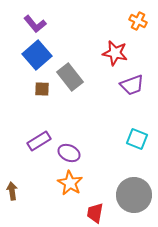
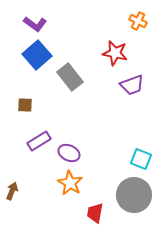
purple L-shape: rotated 15 degrees counterclockwise
brown square: moved 17 px left, 16 px down
cyan square: moved 4 px right, 20 px down
brown arrow: rotated 30 degrees clockwise
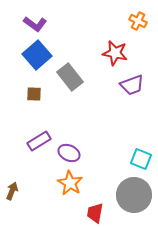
brown square: moved 9 px right, 11 px up
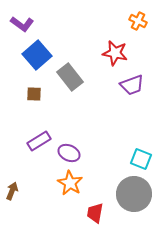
purple L-shape: moved 13 px left
gray circle: moved 1 px up
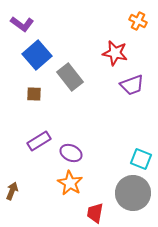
purple ellipse: moved 2 px right
gray circle: moved 1 px left, 1 px up
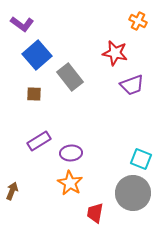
purple ellipse: rotated 30 degrees counterclockwise
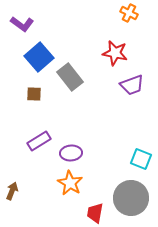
orange cross: moved 9 px left, 8 px up
blue square: moved 2 px right, 2 px down
gray circle: moved 2 px left, 5 px down
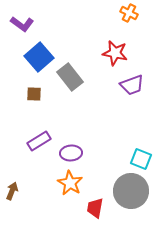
gray circle: moved 7 px up
red trapezoid: moved 5 px up
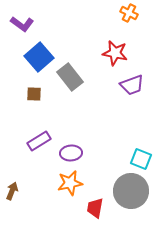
orange star: rotated 30 degrees clockwise
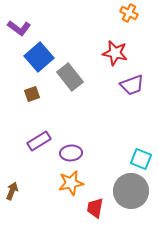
purple L-shape: moved 3 px left, 4 px down
brown square: moved 2 px left; rotated 21 degrees counterclockwise
orange star: moved 1 px right
